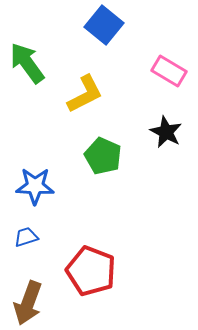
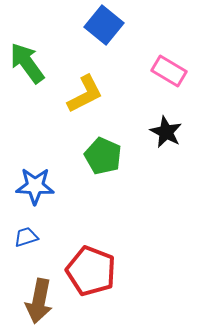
brown arrow: moved 11 px right, 2 px up; rotated 9 degrees counterclockwise
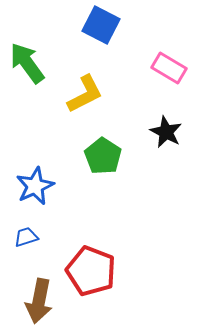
blue square: moved 3 px left; rotated 12 degrees counterclockwise
pink rectangle: moved 3 px up
green pentagon: rotated 9 degrees clockwise
blue star: rotated 27 degrees counterclockwise
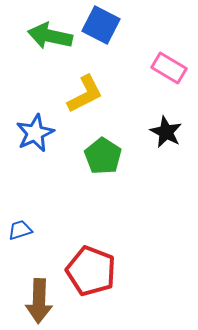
green arrow: moved 23 px right, 27 px up; rotated 42 degrees counterclockwise
blue star: moved 53 px up
blue trapezoid: moved 6 px left, 7 px up
brown arrow: rotated 9 degrees counterclockwise
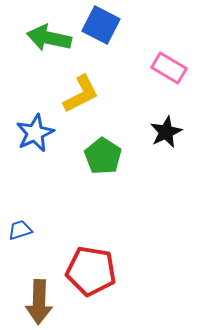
green arrow: moved 1 px left, 2 px down
yellow L-shape: moved 4 px left
black star: rotated 20 degrees clockwise
red pentagon: rotated 12 degrees counterclockwise
brown arrow: moved 1 px down
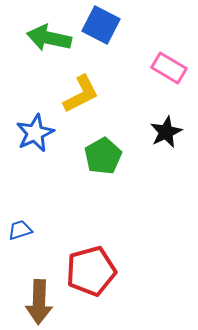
green pentagon: rotated 9 degrees clockwise
red pentagon: rotated 24 degrees counterclockwise
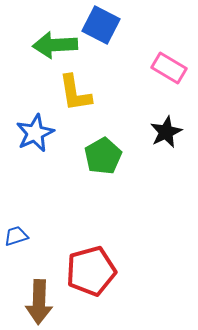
green arrow: moved 6 px right, 7 px down; rotated 15 degrees counterclockwise
yellow L-shape: moved 6 px left, 1 px up; rotated 108 degrees clockwise
blue trapezoid: moved 4 px left, 6 px down
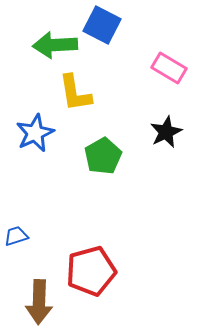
blue square: moved 1 px right
